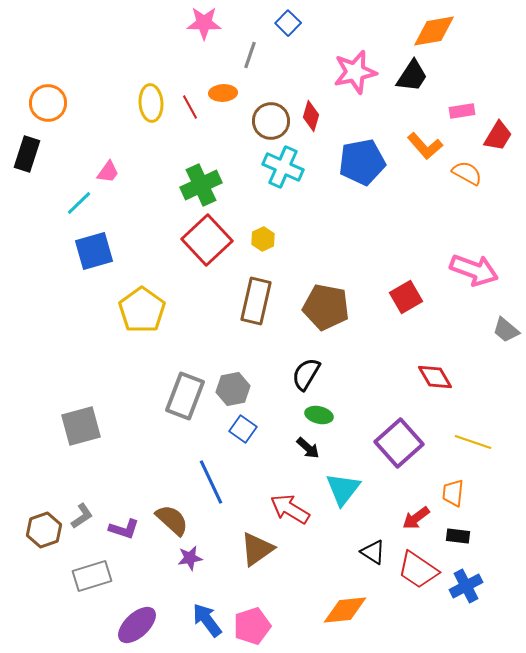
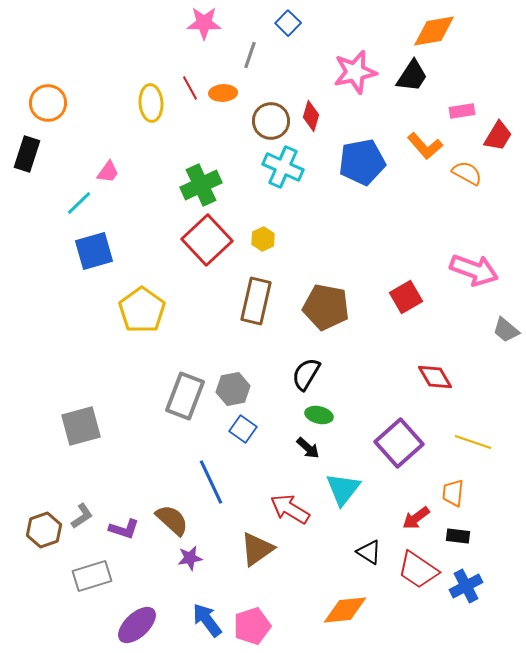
red line at (190, 107): moved 19 px up
black triangle at (373, 552): moved 4 px left
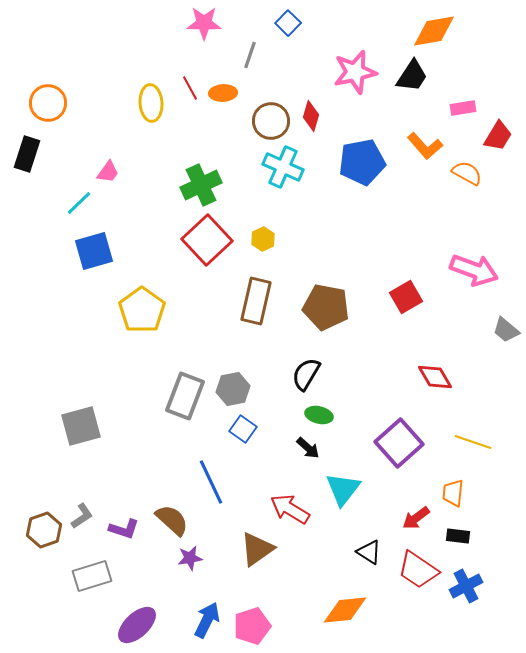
pink rectangle at (462, 111): moved 1 px right, 3 px up
blue arrow at (207, 620): rotated 63 degrees clockwise
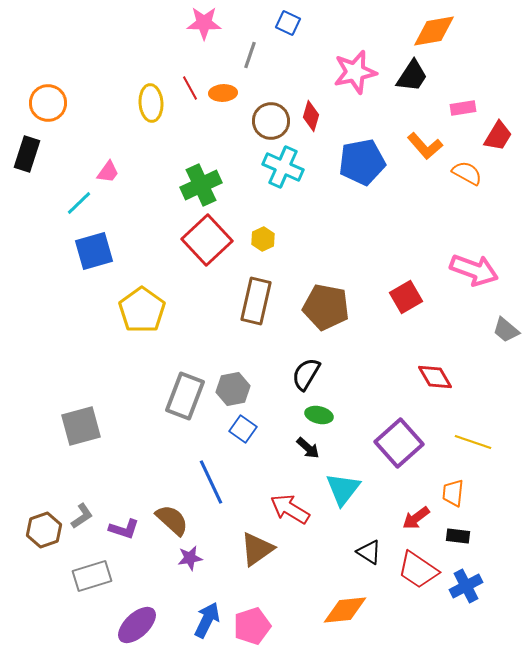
blue square at (288, 23): rotated 20 degrees counterclockwise
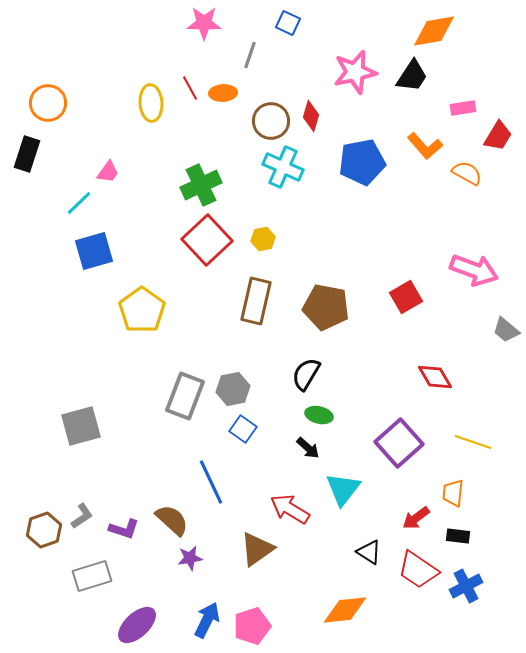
yellow hexagon at (263, 239): rotated 15 degrees clockwise
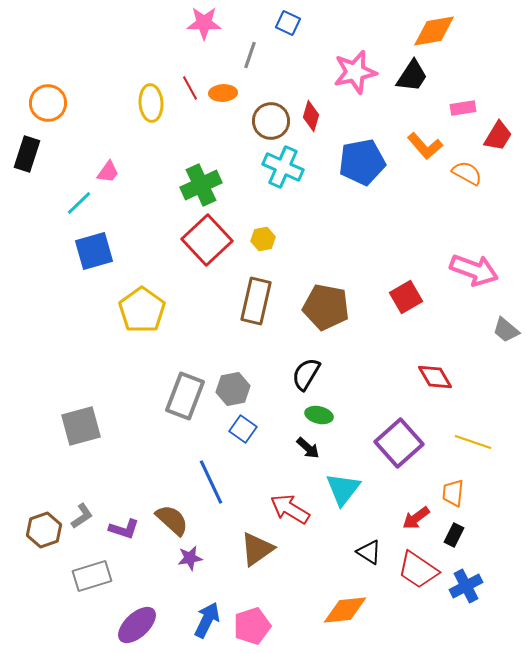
black rectangle at (458, 536): moved 4 px left, 1 px up; rotated 70 degrees counterclockwise
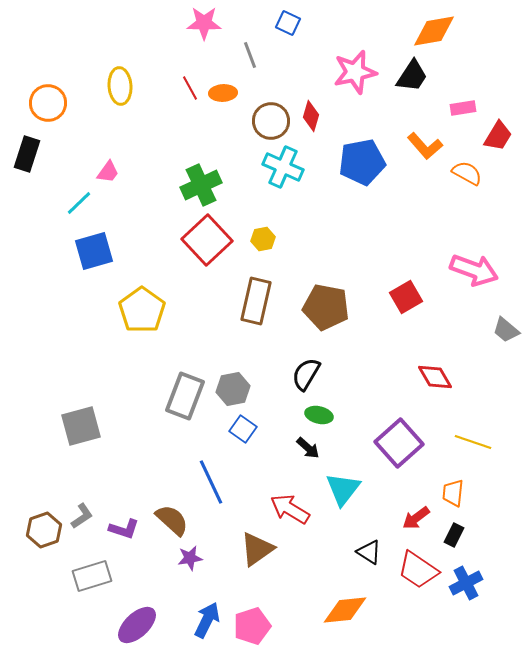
gray line at (250, 55): rotated 40 degrees counterclockwise
yellow ellipse at (151, 103): moved 31 px left, 17 px up
blue cross at (466, 586): moved 3 px up
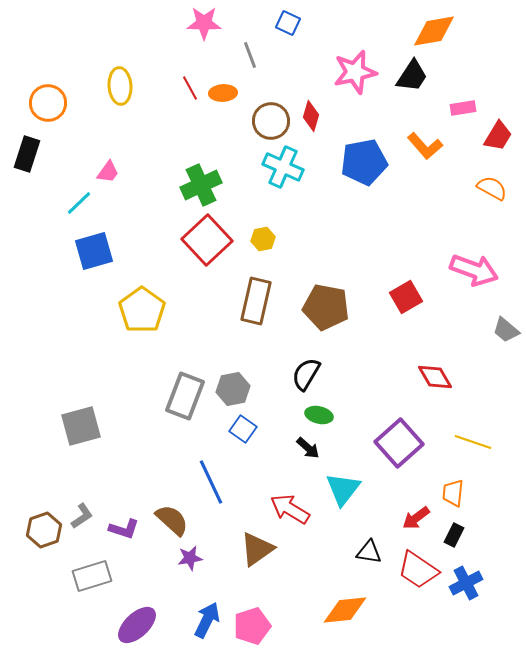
blue pentagon at (362, 162): moved 2 px right
orange semicircle at (467, 173): moved 25 px right, 15 px down
black triangle at (369, 552): rotated 24 degrees counterclockwise
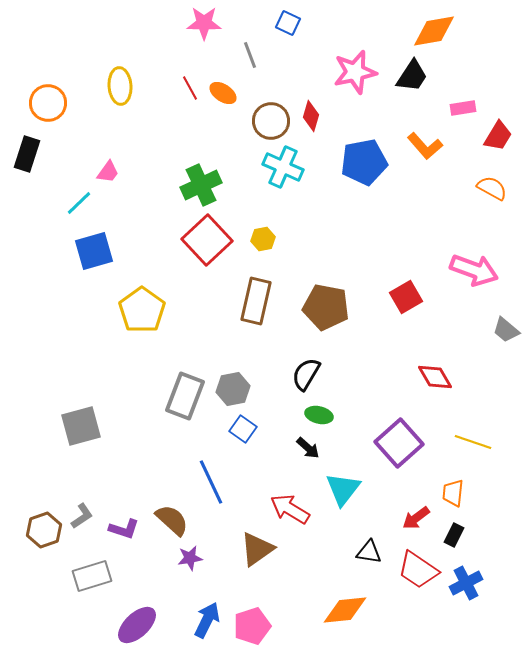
orange ellipse at (223, 93): rotated 36 degrees clockwise
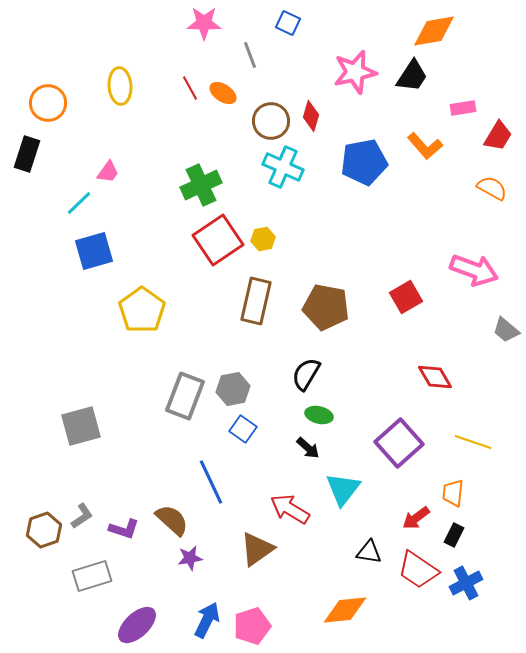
red square at (207, 240): moved 11 px right; rotated 9 degrees clockwise
